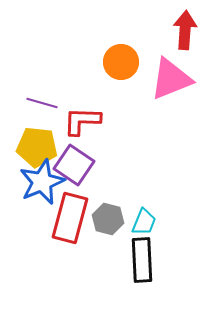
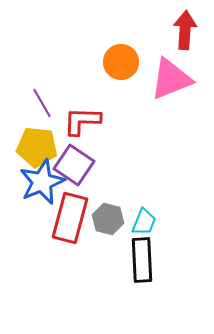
purple line: rotated 44 degrees clockwise
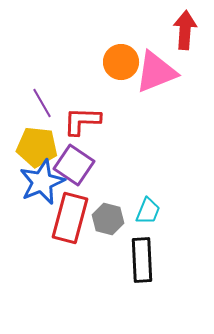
pink triangle: moved 15 px left, 7 px up
cyan trapezoid: moved 4 px right, 11 px up
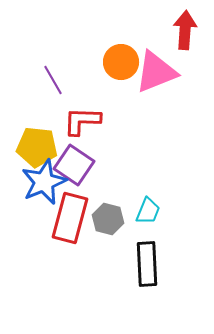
purple line: moved 11 px right, 23 px up
blue star: moved 2 px right
black rectangle: moved 5 px right, 4 px down
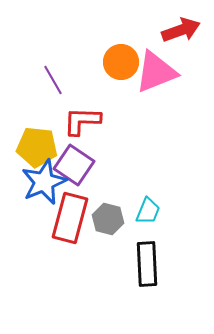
red arrow: moved 4 px left; rotated 66 degrees clockwise
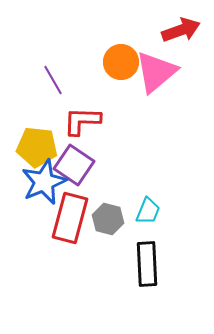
pink triangle: rotated 18 degrees counterclockwise
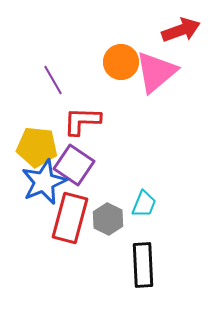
cyan trapezoid: moved 4 px left, 7 px up
gray hexagon: rotated 12 degrees clockwise
black rectangle: moved 4 px left, 1 px down
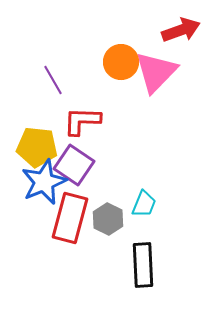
pink triangle: rotated 6 degrees counterclockwise
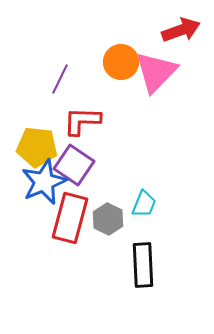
purple line: moved 7 px right, 1 px up; rotated 56 degrees clockwise
